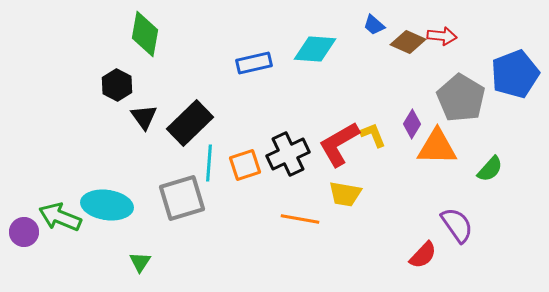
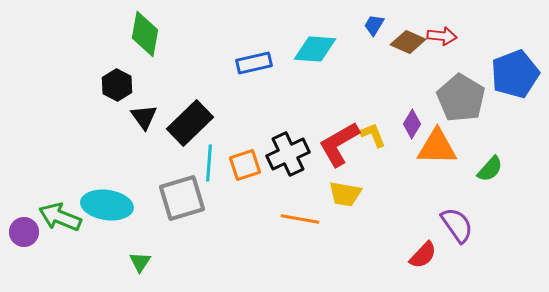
blue trapezoid: rotated 80 degrees clockwise
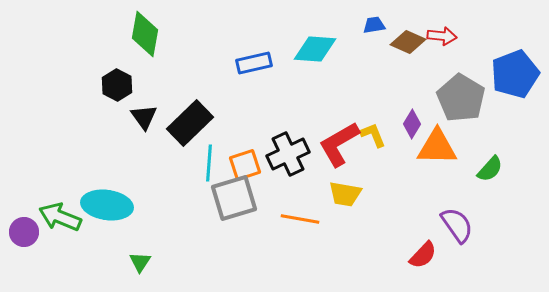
blue trapezoid: rotated 50 degrees clockwise
gray square: moved 52 px right
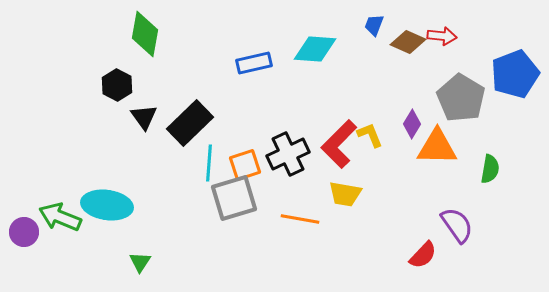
blue trapezoid: rotated 60 degrees counterclockwise
yellow L-shape: moved 3 px left
red L-shape: rotated 15 degrees counterclockwise
green semicircle: rotated 32 degrees counterclockwise
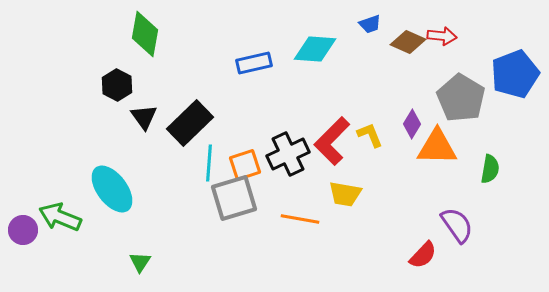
blue trapezoid: moved 4 px left, 1 px up; rotated 130 degrees counterclockwise
red L-shape: moved 7 px left, 3 px up
cyan ellipse: moved 5 px right, 16 px up; rotated 45 degrees clockwise
purple circle: moved 1 px left, 2 px up
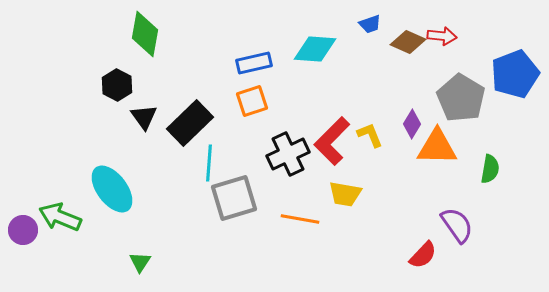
orange square: moved 7 px right, 64 px up
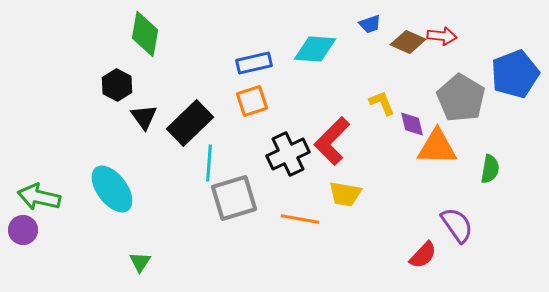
purple diamond: rotated 44 degrees counterclockwise
yellow L-shape: moved 12 px right, 32 px up
green arrow: moved 21 px left, 20 px up; rotated 9 degrees counterclockwise
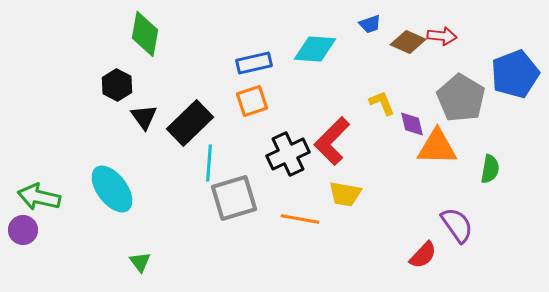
green triangle: rotated 10 degrees counterclockwise
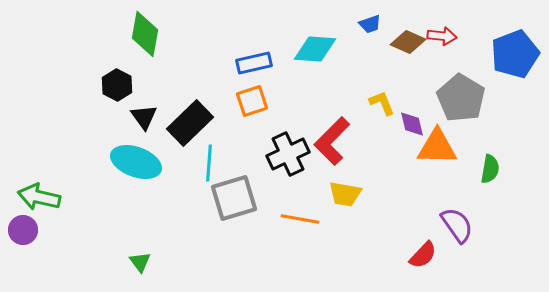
blue pentagon: moved 20 px up
cyan ellipse: moved 24 px right, 27 px up; rotated 33 degrees counterclockwise
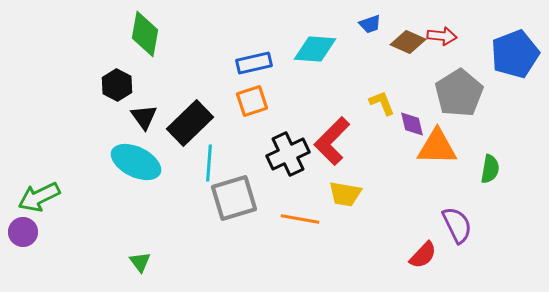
gray pentagon: moved 2 px left, 5 px up; rotated 9 degrees clockwise
cyan ellipse: rotated 6 degrees clockwise
green arrow: rotated 39 degrees counterclockwise
purple semicircle: rotated 9 degrees clockwise
purple circle: moved 2 px down
